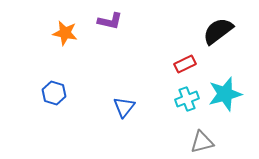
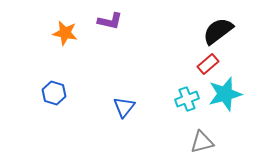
red rectangle: moved 23 px right; rotated 15 degrees counterclockwise
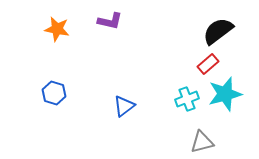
orange star: moved 8 px left, 4 px up
blue triangle: moved 1 px up; rotated 15 degrees clockwise
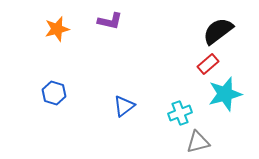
orange star: rotated 25 degrees counterclockwise
cyan cross: moved 7 px left, 14 px down
gray triangle: moved 4 px left
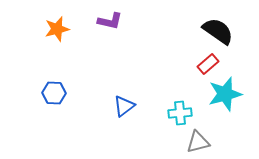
black semicircle: rotated 72 degrees clockwise
blue hexagon: rotated 15 degrees counterclockwise
cyan cross: rotated 15 degrees clockwise
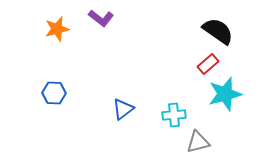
purple L-shape: moved 9 px left, 3 px up; rotated 25 degrees clockwise
blue triangle: moved 1 px left, 3 px down
cyan cross: moved 6 px left, 2 px down
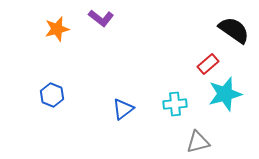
black semicircle: moved 16 px right, 1 px up
blue hexagon: moved 2 px left, 2 px down; rotated 20 degrees clockwise
cyan cross: moved 1 px right, 11 px up
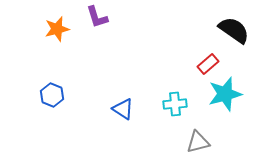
purple L-shape: moved 4 px left, 1 px up; rotated 35 degrees clockwise
blue triangle: rotated 50 degrees counterclockwise
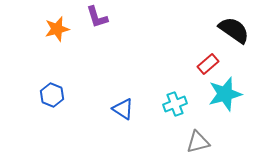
cyan cross: rotated 15 degrees counterclockwise
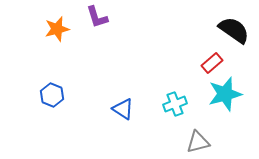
red rectangle: moved 4 px right, 1 px up
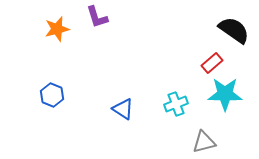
cyan star: rotated 16 degrees clockwise
cyan cross: moved 1 px right
gray triangle: moved 6 px right
